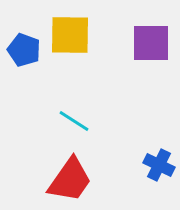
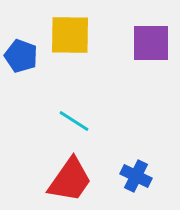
blue pentagon: moved 3 px left, 6 px down
blue cross: moved 23 px left, 11 px down
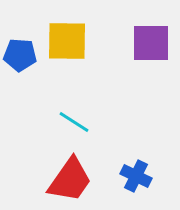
yellow square: moved 3 px left, 6 px down
blue pentagon: moved 1 px left, 1 px up; rotated 16 degrees counterclockwise
cyan line: moved 1 px down
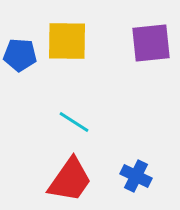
purple square: rotated 6 degrees counterclockwise
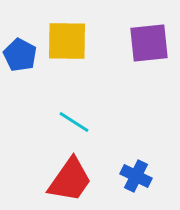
purple square: moved 2 px left
blue pentagon: rotated 24 degrees clockwise
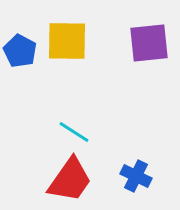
blue pentagon: moved 4 px up
cyan line: moved 10 px down
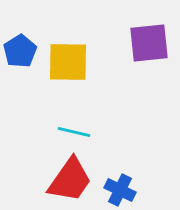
yellow square: moved 1 px right, 21 px down
blue pentagon: rotated 12 degrees clockwise
cyan line: rotated 20 degrees counterclockwise
blue cross: moved 16 px left, 14 px down
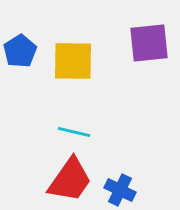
yellow square: moved 5 px right, 1 px up
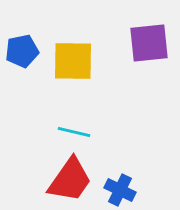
blue pentagon: moved 2 px right; rotated 20 degrees clockwise
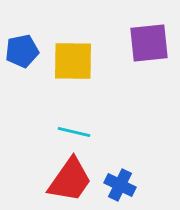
blue cross: moved 5 px up
